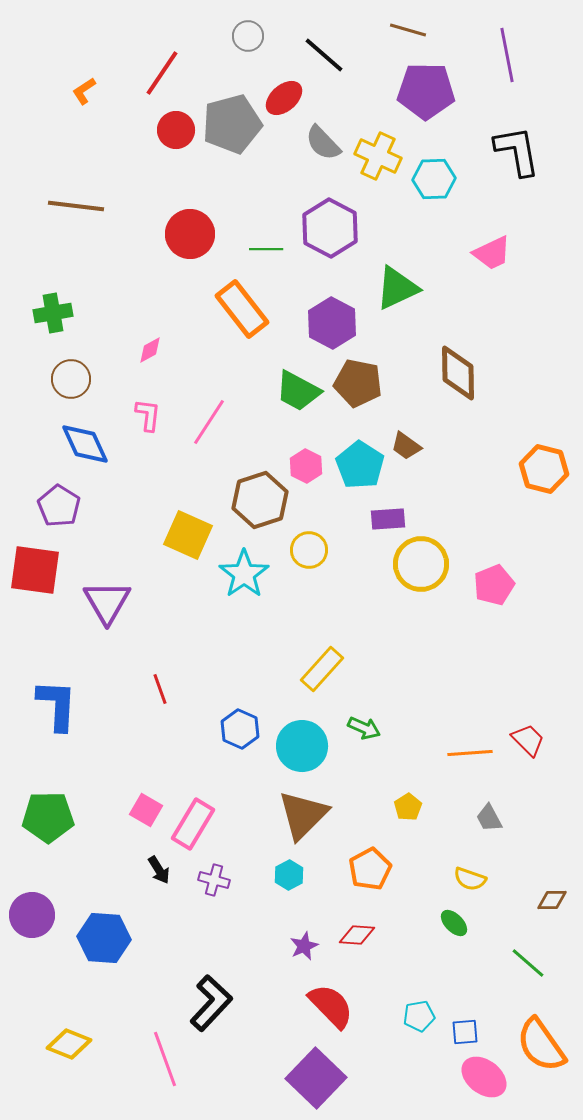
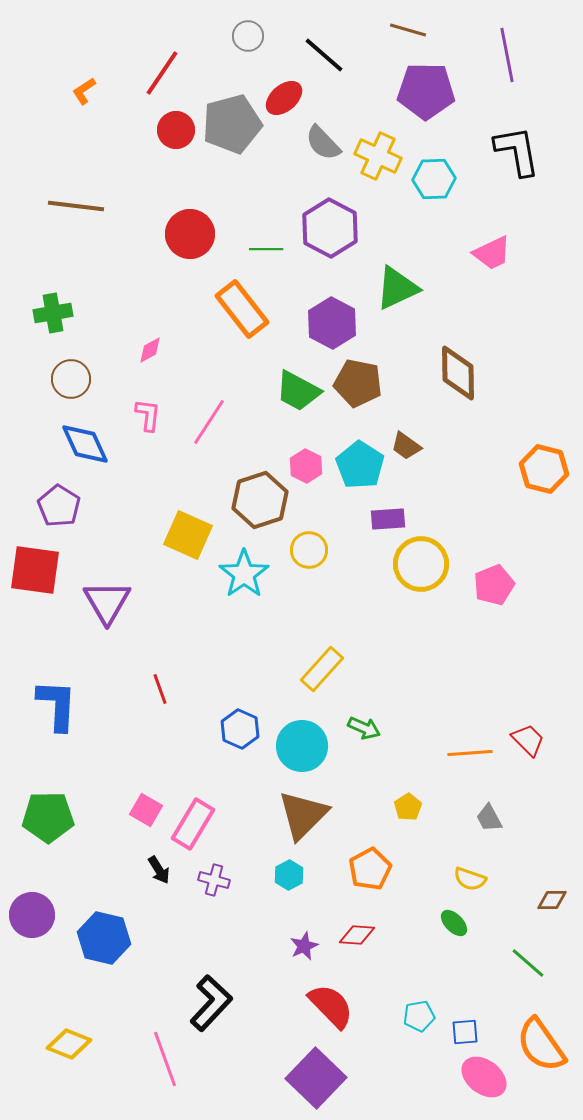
blue hexagon at (104, 938): rotated 9 degrees clockwise
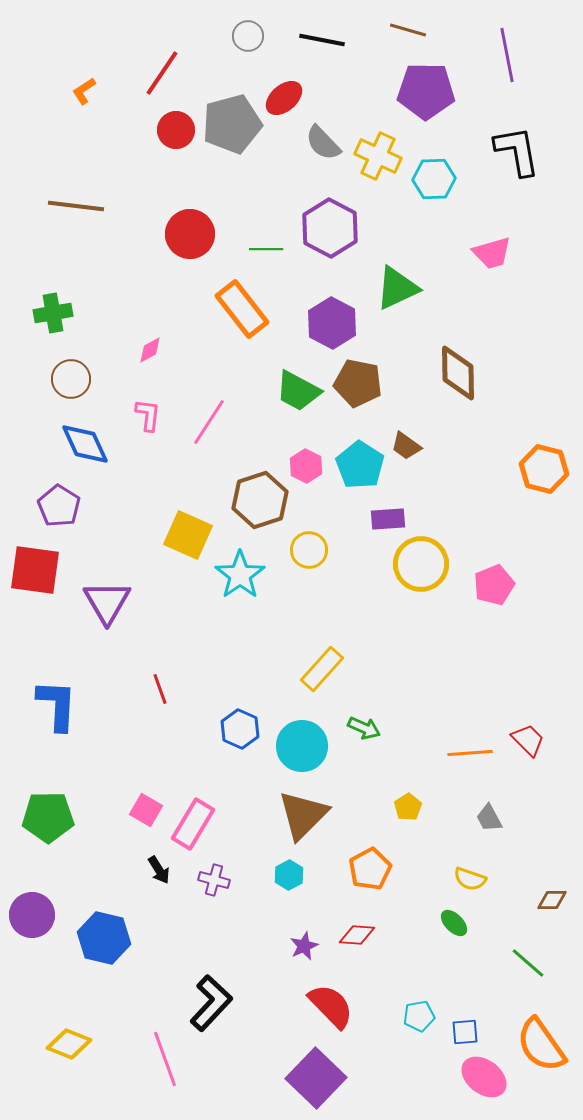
black line at (324, 55): moved 2 px left, 15 px up; rotated 30 degrees counterclockwise
pink trapezoid at (492, 253): rotated 9 degrees clockwise
cyan star at (244, 574): moved 4 px left, 1 px down
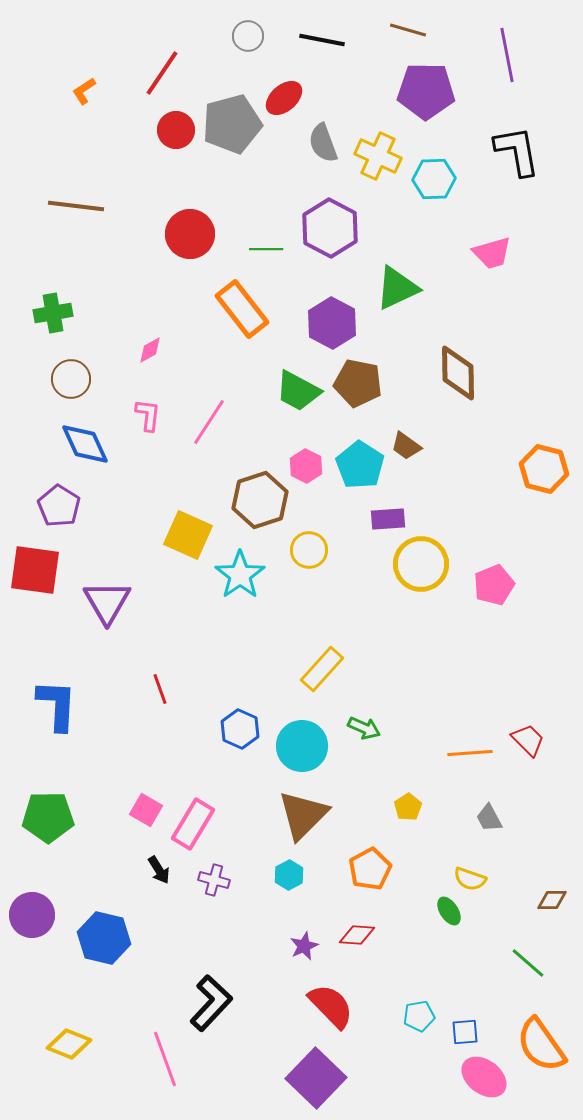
gray semicircle at (323, 143): rotated 24 degrees clockwise
green ellipse at (454, 923): moved 5 px left, 12 px up; rotated 12 degrees clockwise
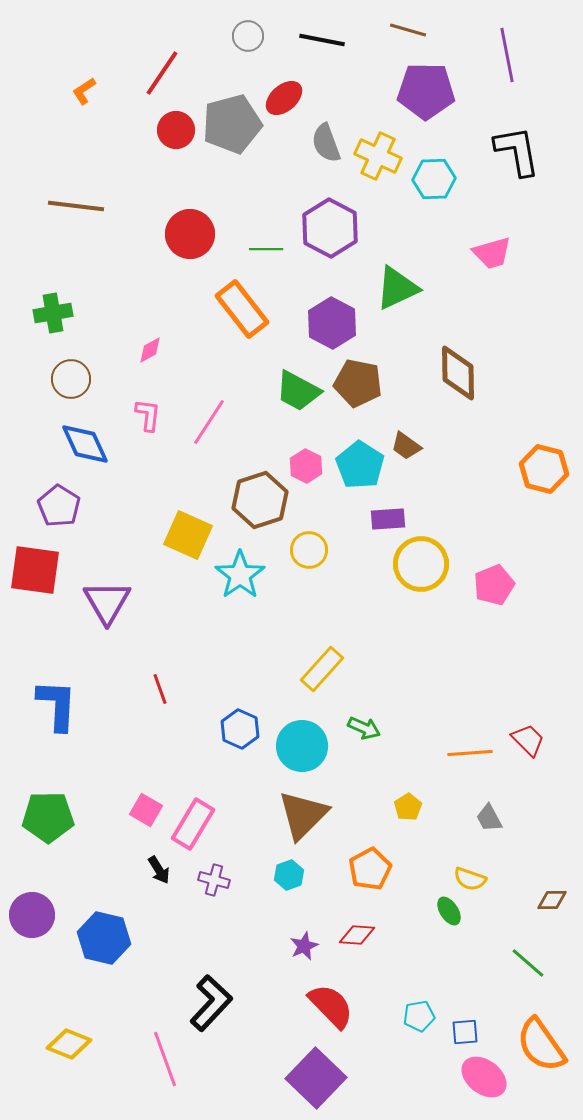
gray semicircle at (323, 143): moved 3 px right
cyan hexagon at (289, 875): rotated 8 degrees clockwise
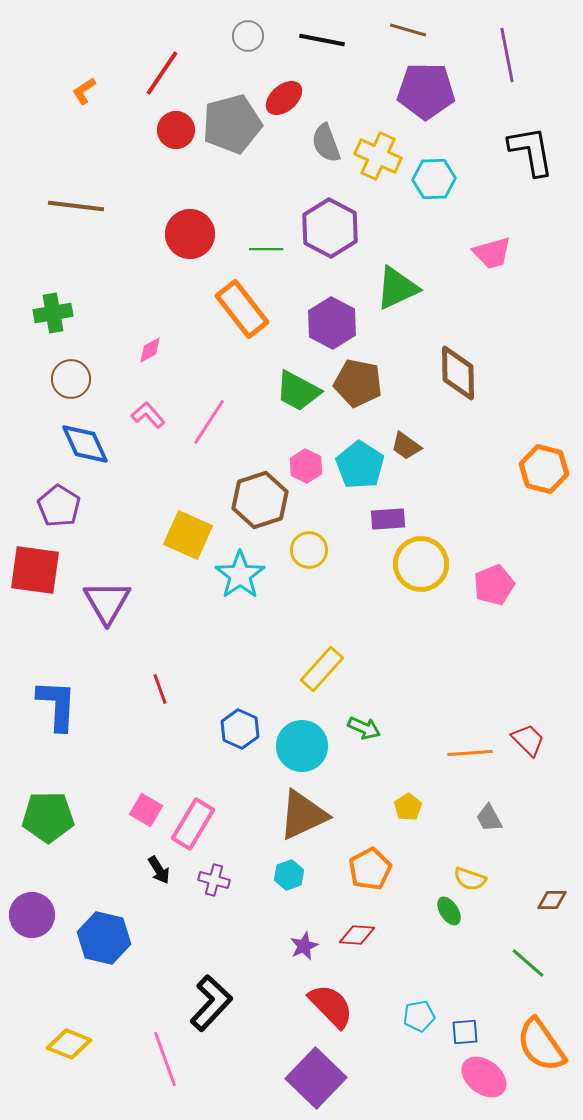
black L-shape at (517, 151): moved 14 px right
pink L-shape at (148, 415): rotated 48 degrees counterclockwise
brown triangle at (303, 815): rotated 20 degrees clockwise
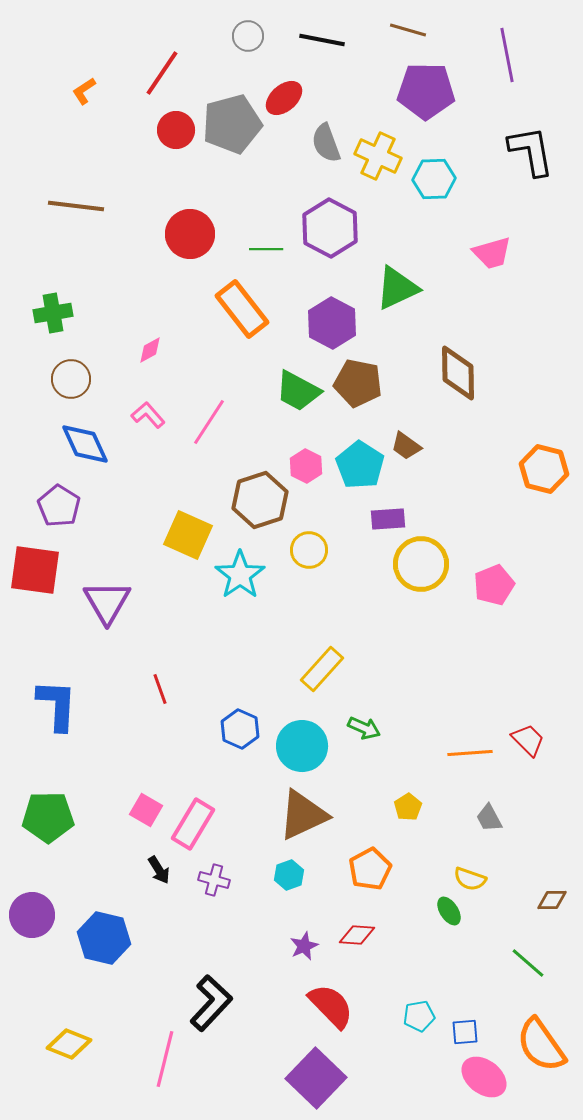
pink line at (165, 1059): rotated 34 degrees clockwise
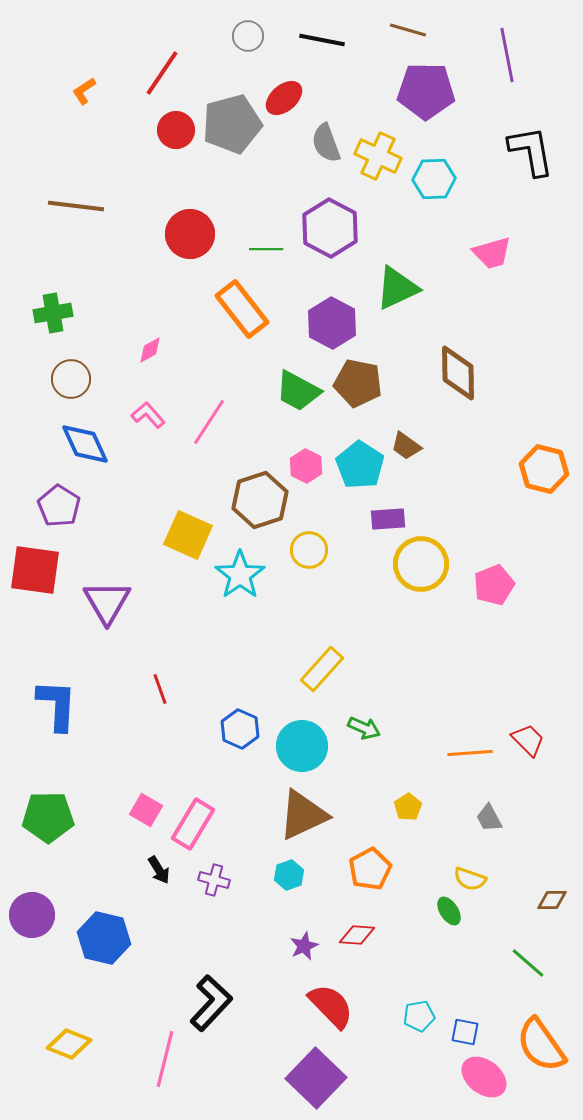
blue square at (465, 1032): rotated 16 degrees clockwise
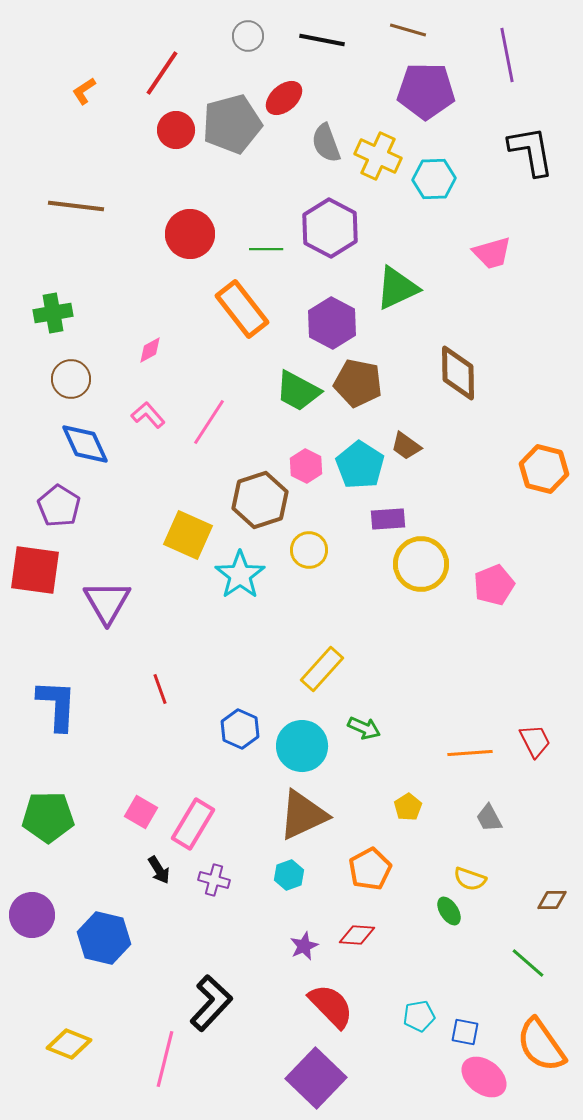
red trapezoid at (528, 740): moved 7 px right, 1 px down; rotated 18 degrees clockwise
pink square at (146, 810): moved 5 px left, 2 px down
